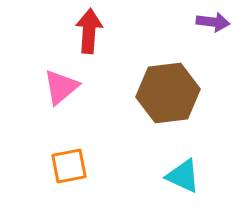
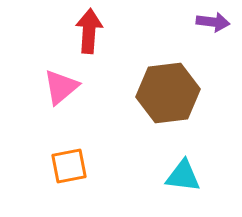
cyan triangle: rotated 18 degrees counterclockwise
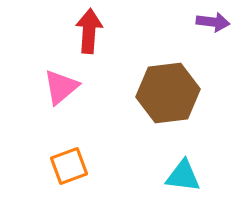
orange square: rotated 9 degrees counterclockwise
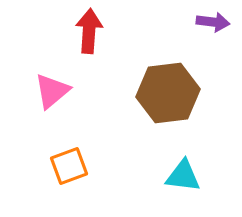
pink triangle: moved 9 px left, 4 px down
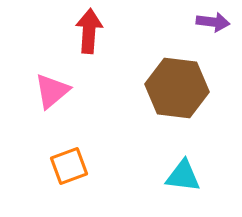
brown hexagon: moved 9 px right, 5 px up; rotated 14 degrees clockwise
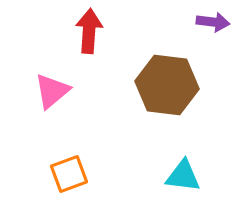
brown hexagon: moved 10 px left, 3 px up
orange square: moved 8 px down
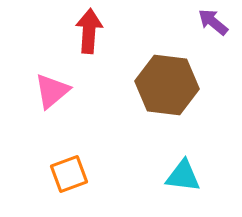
purple arrow: rotated 148 degrees counterclockwise
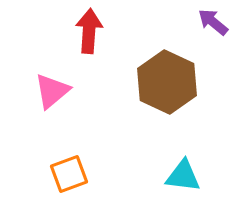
brown hexagon: moved 3 px up; rotated 18 degrees clockwise
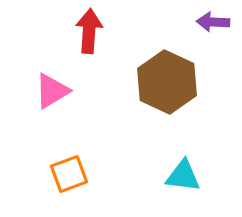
purple arrow: rotated 36 degrees counterclockwise
pink triangle: rotated 9 degrees clockwise
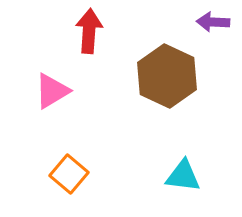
brown hexagon: moved 6 px up
orange square: rotated 30 degrees counterclockwise
